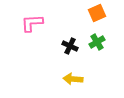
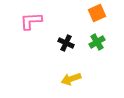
pink L-shape: moved 1 px left, 2 px up
black cross: moved 4 px left, 3 px up
yellow arrow: moved 2 px left; rotated 24 degrees counterclockwise
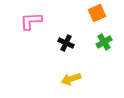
green cross: moved 7 px right
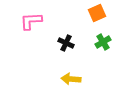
green cross: moved 1 px left
yellow arrow: rotated 24 degrees clockwise
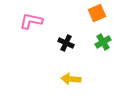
pink L-shape: rotated 15 degrees clockwise
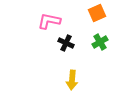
pink L-shape: moved 18 px right
green cross: moved 3 px left
yellow arrow: moved 1 px right, 1 px down; rotated 90 degrees counterclockwise
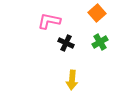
orange square: rotated 18 degrees counterclockwise
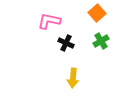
green cross: moved 1 px right, 1 px up
yellow arrow: moved 1 px right, 2 px up
